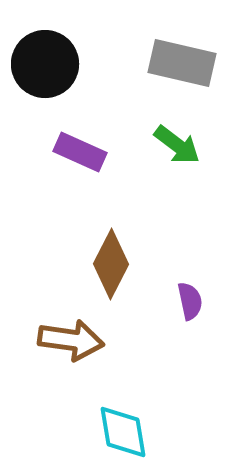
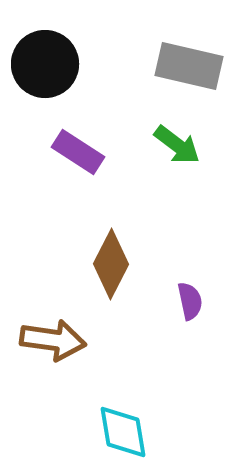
gray rectangle: moved 7 px right, 3 px down
purple rectangle: moved 2 px left; rotated 9 degrees clockwise
brown arrow: moved 18 px left
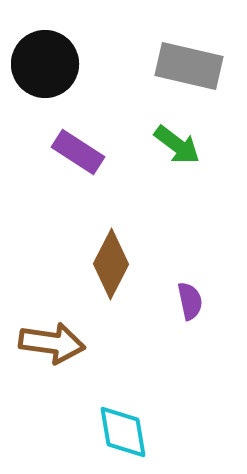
brown arrow: moved 1 px left, 3 px down
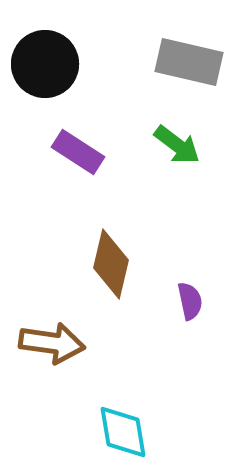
gray rectangle: moved 4 px up
brown diamond: rotated 14 degrees counterclockwise
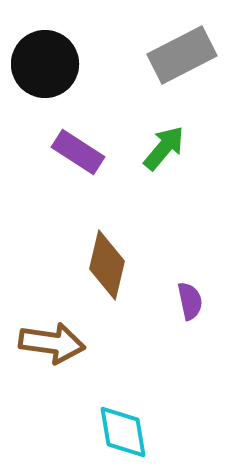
gray rectangle: moved 7 px left, 7 px up; rotated 40 degrees counterclockwise
green arrow: moved 13 px left, 3 px down; rotated 87 degrees counterclockwise
brown diamond: moved 4 px left, 1 px down
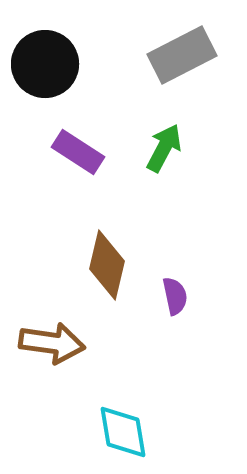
green arrow: rotated 12 degrees counterclockwise
purple semicircle: moved 15 px left, 5 px up
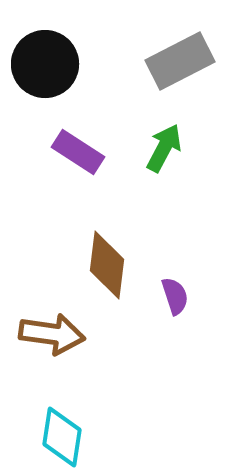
gray rectangle: moved 2 px left, 6 px down
brown diamond: rotated 6 degrees counterclockwise
purple semicircle: rotated 6 degrees counterclockwise
brown arrow: moved 9 px up
cyan diamond: moved 61 px left, 5 px down; rotated 18 degrees clockwise
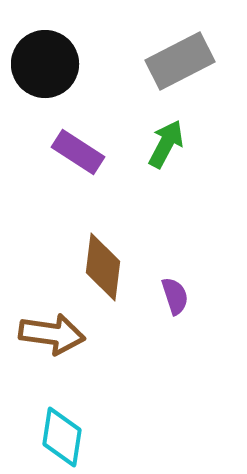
green arrow: moved 2 px right, 4 px up
brown diamond: moved 4 px left, 2 px down
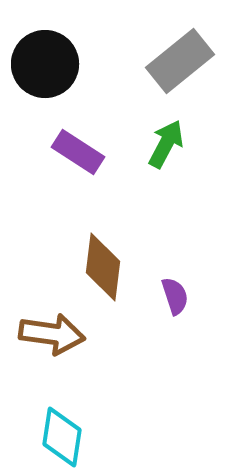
gray rectangle: rotated 12 degrees counterclockwise
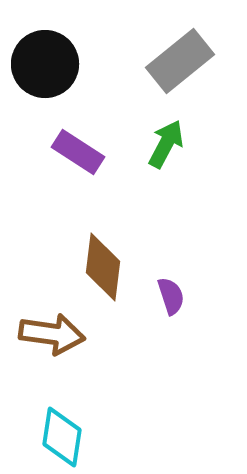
purple semicircle: moved 4 px left
